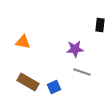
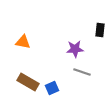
black rectangle: moved 5 px down
blue square: moved 2 px left, 1 px down
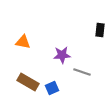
purple star: moved 13 px left, 6 px down
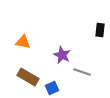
purple star: rotated 30 degrees clockwise
brown rectangle: moved 5 px up
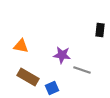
orange triangle: moved 2 px left, 4 px down
purple star: rotated 18 degrees counterclockwise
gray line: moved 2 px up
